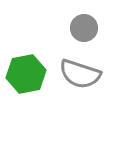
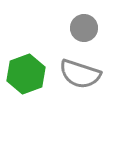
green hexagon: rotated 9 degrees counterclockwise
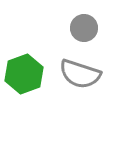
green hexagon: moved 2 px left
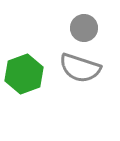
gray semicircle: moved 6 px up
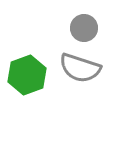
green hexagon: moved 3 px right, 1 px down
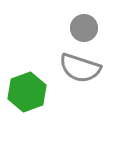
green hexagon: moved 17 px down
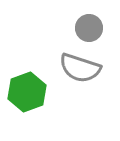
gray circle: moved 5 px right
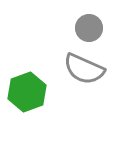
gray semicircle: moved 4 px right, 1 px down; rotated 6 degrees clockwise
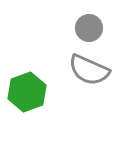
gray semicircle: moved 5 px right, 1 px down
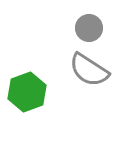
gray semicircle: rotated 9 degrees clockwise
